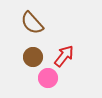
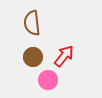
brown semicircle: rotated 35 degrees clockwise
pink circle: moved 2 px down
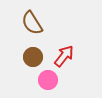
brown semicircle: rotated 25 degrees counterclockwise
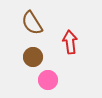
red arrow: moved 6 px right, 14 px up; rotated 45 degrees counterclockwise
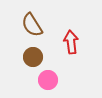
brown semicircle: moved 2 px down
red arrow: moved 1 px right
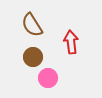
pink circle: moved 2 px up
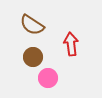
brown semicircle: rotated 25 degrees counterclockwise
red arrow: moved 2 px down
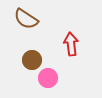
brown semicircle: moved 6 px left, 6 px up
brown circle: moved 1 px left, 3 px down
